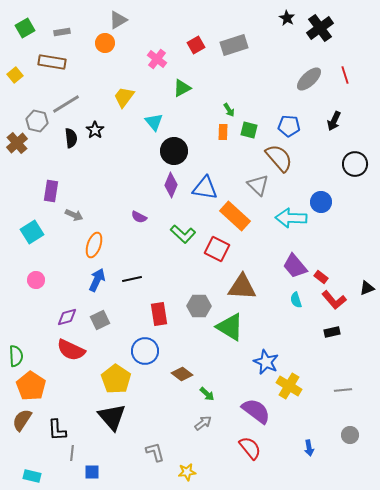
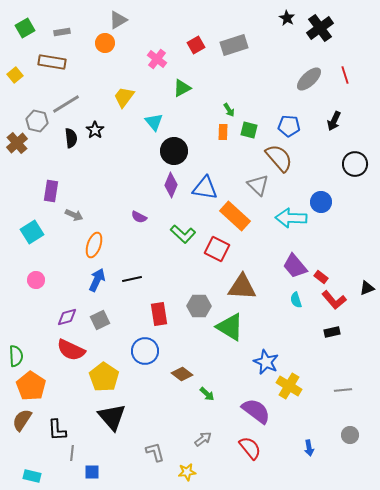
yellow pentagon at (116, 379): moved 12 px left, 2 px up
gray arrow at (203, 423): moved 16 px down
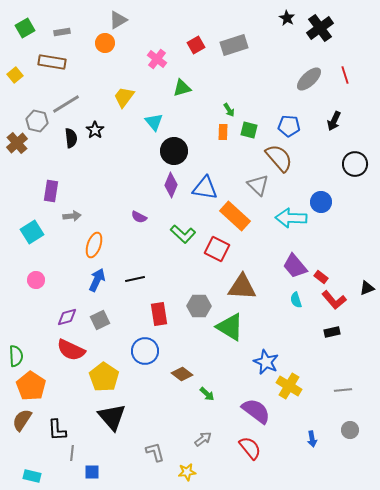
green triangle at (182, 88): rotated 12 degrees clockwise
gray arrow at (74, 215): moved 2 px left, 1 px down; rotated 30 degrees counterclockwise
black line at (132, 279): moved 3 px right
gray circle at (350, 435): moved 5 px up
blue arrow at (309, 448): moved 3 px right, 9 px up
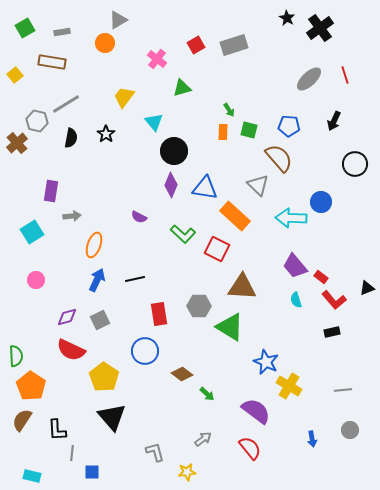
black star at (95, 130): moved 11 px right, 4 px down
black semicircle at (71, 138): rotated 18 degrees clockwise
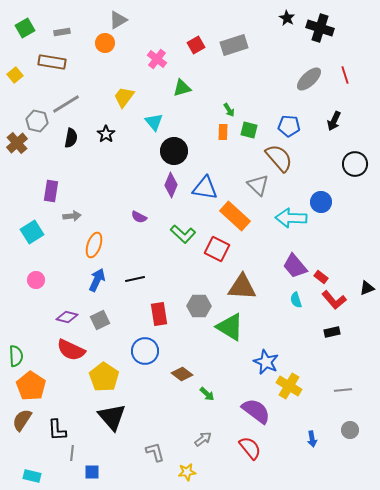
black cross at (320, 28): rotated 36 degrees counterclockwise
purple diamond at (67, 317): rotated 30 degrees clockwise
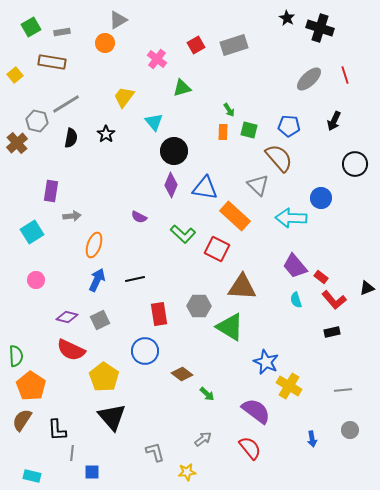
green square at (25, 28): moved 6 px right, 1 px up
blue circle at (321, 202): moved 4 px up
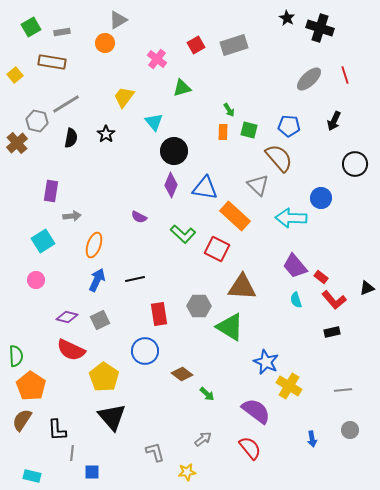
cyan square at (32, 232): moved 11 px right, 9 px down
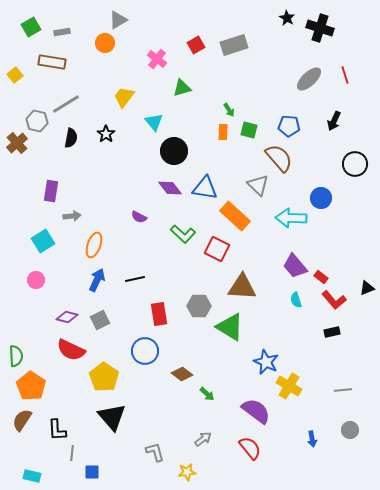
purple diamond at (171, 185): moved 1 px left, 3 px down; rotated 60 degrees counterclockwise
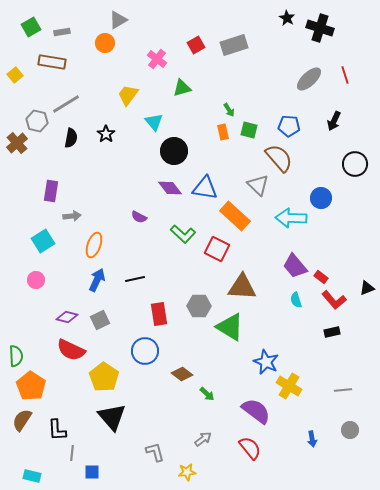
yellow trapezoid at (124, 97): moved 4 px right, 2 px up
orange rectangle at (223, 132): rotated 14 degrees counterclockwise
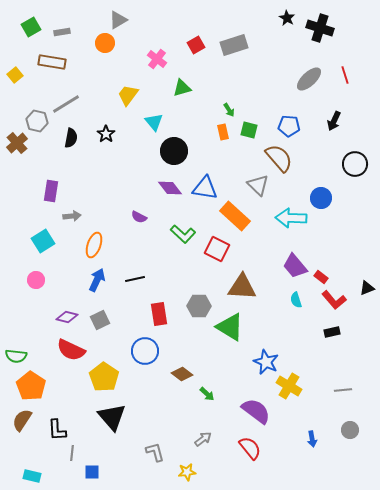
green semicircle at (16, 356): rotated 100 degrees clockwise
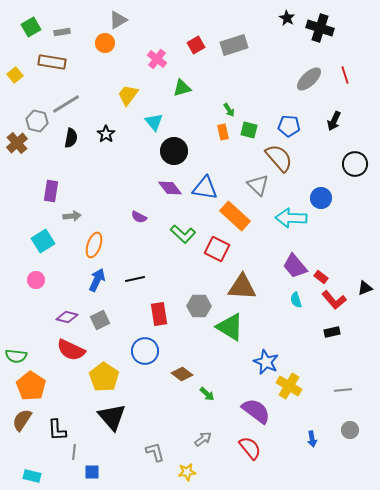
black triangle at (367, 288): moved 2 px left
gray line at (72, 453): moved 2 px right, 1 px up
